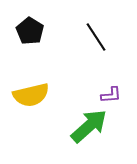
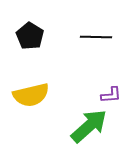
black pentagon: moved 5 px down
black line: rotated 56 degrees counterclockwise
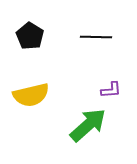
purple L-shape: moved 5 px up
green arrow: moved 1 px left, 1 px up
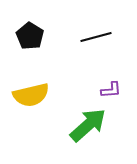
black line: rotated 16 degrees counterclockwise
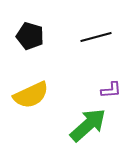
black pentagon: rotated 16 degrees counterclockwise
yellow semicircle: rotated 12 degrees counterclockwise
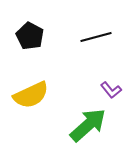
black pentagon: rotated 12 degrees clockwise
purple L-shape: rotated 55 degrees clockwise
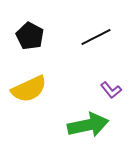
black line: rotated 12 degrees counterclockwise
yellow semicircle: moved 2 px left, 6 px up
green arrow: rotated 30 degrees clockwise
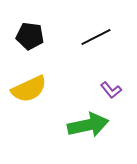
black pentagon: rotated 20 degrees counterclockwise
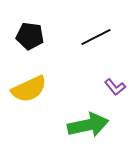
purple L-shape: moved 4 px right, 3 px up
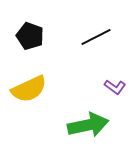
black pentagon: rotated 12 degrees clockwise
purple L-shape: rotated 15 degrees counterclockwise
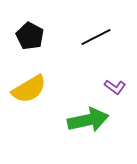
black pentagon: rotated 8 degrees clockwise
yellow semicircle: rotated 6 degrees counterclockwise
green arrow: moved 5 px up
